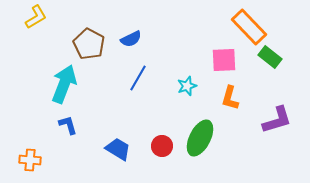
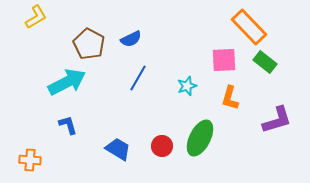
green rectangle: moved 5 px left, 5 px down
cyan arrow: moved 3 px right, 2 px up; rotated 42 degrees clockwise
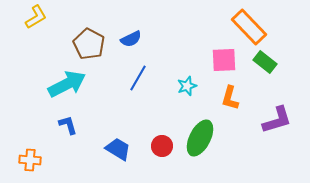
cyan arrow: moved 2 px down
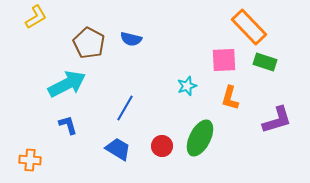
blue semicircle: rotated 40 degrees clockwise
brown pentagon: moved 1 px up
green rectangle: rotated 20 degrees counterclockwise
blue line: moved 13 px left, 30 px down
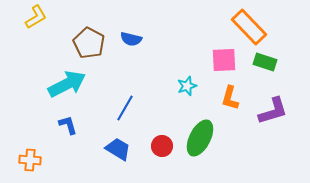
purple L-shape: moved 4 px left, 9 px up
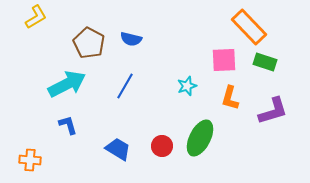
blue line: moved 22 px up
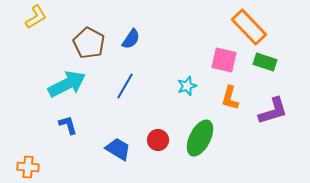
blue semicircle: rotated 70 degrees counterclockwise
pink square: rotated 16 degrees clockwise
red circle: moved 4 px left, 6 px up
orange cross: moved 2 px left, 7 px down
